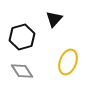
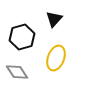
yellow ellipse: moved 12 px left, 4 px up
gray diamond: moved 5 px left, 1 px down
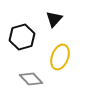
yellow ellipse: moved 4 px right, 1 px up
gray diamond: moved 14 px right, 7 px down; rotated 10 degrees counterclockwise
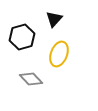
yellow ellipse: moved 1 px left, 3 px up
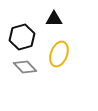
black triangle: rotated 48 degrees clockwise
gray diamond: moved 6 px left, 12 px up
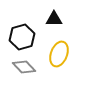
gray diamond: moved 1 px left
